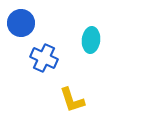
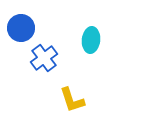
blue circle: moved 5 px down
blue cross: rotated 28 degrees clockwise
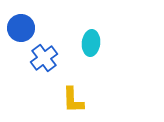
cyan ellipse: moved 3 px down
yellow L-shape: moved 1 px right; rotated 16 degrees clockwise
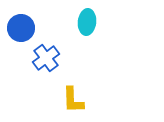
cyan ellipse: moved 4 px left, 21 px up
blue cross: moved 2 px right
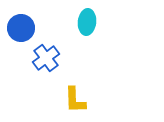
yellow L-shape: moved 2 px right
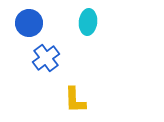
cyan ellipse: moved 1 px right
blue circle: moved 8 px right, 5 px up
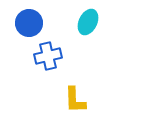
cyan ellipse: rotated 20 degrees clockwise
blue cross: moved 2 px right, 2 px up; rotated 24 degrees clockwise
